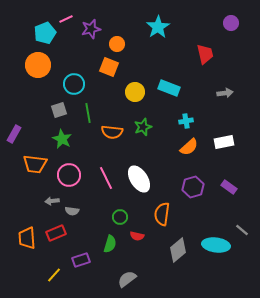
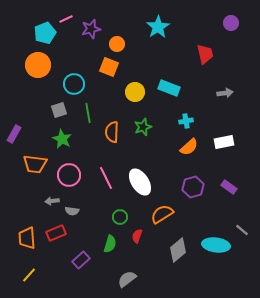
orange semicircle at (112, 132): rotated 85 degrees clockwise
white ellipse at (139, 179): moved 1 px right, 3 px down
orange semicircle at (162, 214): rotated 50 degrees clockwise
red semicircle at (137, 236): rotated 96 degrees clockwise
purple rectangle at (81, 260): rotated 24 degrees counterclockwise
yellow line at (54, 275): moved 25 px left
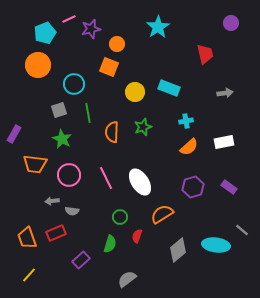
pink line at (66, 19): moved 3 px right
orange trapezoid at (27, 238): rotated 15 degrees counterclockwise
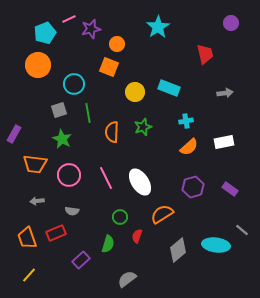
purple rectangle at (229, 187): moved 1 px right, 2 px down
gray arrow at (52, 201): moved 15 px left
green semicircle at (110, 244): moved 2 px left
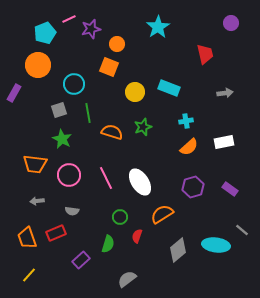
orange semicircle at (112, 132): rotated 105 degrees clockwise
purple rectangle at (14, 134): moved 41 px up
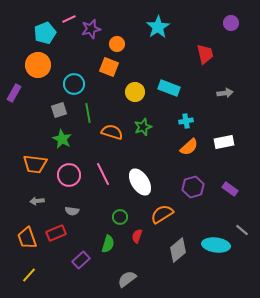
pink line at (106, 178): moved 3 px left, 4 px up
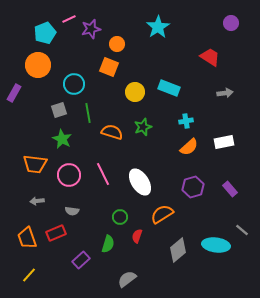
red trapezoid at (205, 54): moved 5 px right, 3 px down; rotated 45 degrees counterclockwise
purple rectangle at (230, 189): rotated 14 degrees clockwise
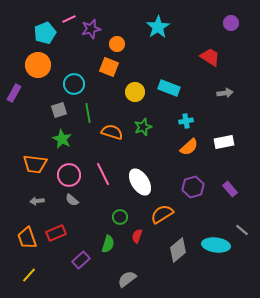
gray semicircle at (72, 211): moved 11 px up; rotated 32 degrees clockwise
